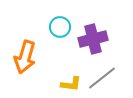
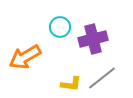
orange arrow: rotated 44 degrees clockwise
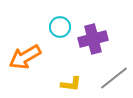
gray line: moved 12 px right
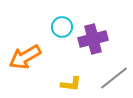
cyan circle: moved 2 px right
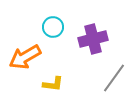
cyan circle: moved 9 px left
gray line: rotated 16 degrees counterclockwise
yellow L-shape: moved 18 px left
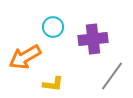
purple cross: rotated 8 degrees clockwise
gray line: moved 2 px left, 2 px up
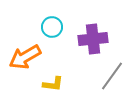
cyan circle: moved 1 px left
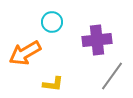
cyan circle: moved 5 px up
purple cross: moved 4 px right, 1 px down
orange arrow: moved 4 px up
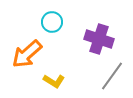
purple cross: moved 2 px right, 1 px up; rotated 24 degrees clockwise
orange arrow: moved 2 px right, 1 px down; rotated 12 degrees counterclockwise
yellow L-shape: moved 1 px right, 3 px up; rotated 25 degrees clockwise
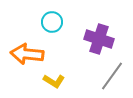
orange arrow: rotated 48 degrees clockwise
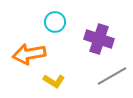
cyan circle: moved 3 px right
orange arrow: moved 2 px right; rotated 16 degrees counterclockwise
gray line: rotated 24 degrees clockwise
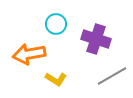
cyan circle: moved 1 px right, 2 px down
purple cross: moved 3 px left
yellow L-shape: moved 2 px right, 2 px up
